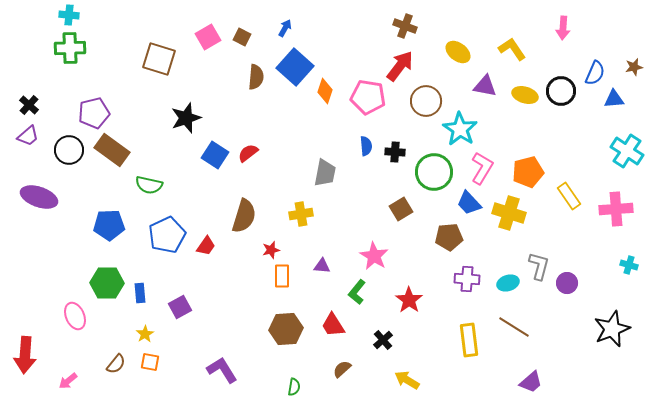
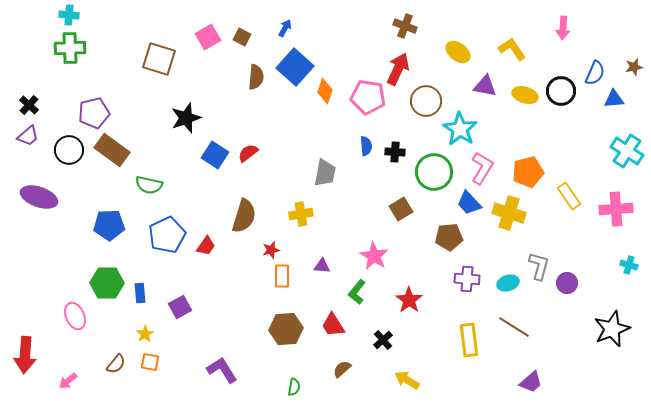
red arrow at (400, 66): moved 2 px left, 3 px down; rotated 12 degrees counterclockwise
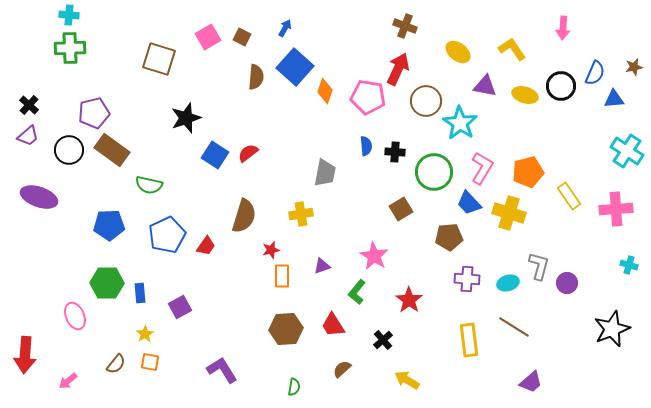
black circle at (561, 91): moved 5 px up
cyan star at (460, 129): moved 6 px up
purple triangle at (322, 266): rotated 24 degrees counterclockwise
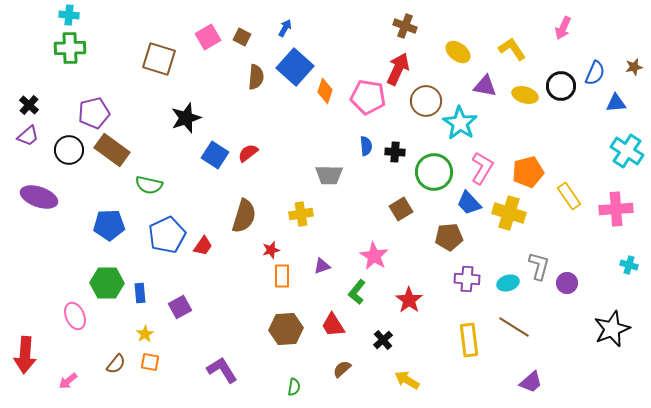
pink arrow at (563, 28): rotated 20 degrees clockwise
blue triangle at (614, 99): moved 2 px right, 4 px down
gray trapezoid at (325, 173): moved 4 px right, 2 px down; rotated 80 degrees clockwise
red trapezoid at (206, 246): moved 3 px left
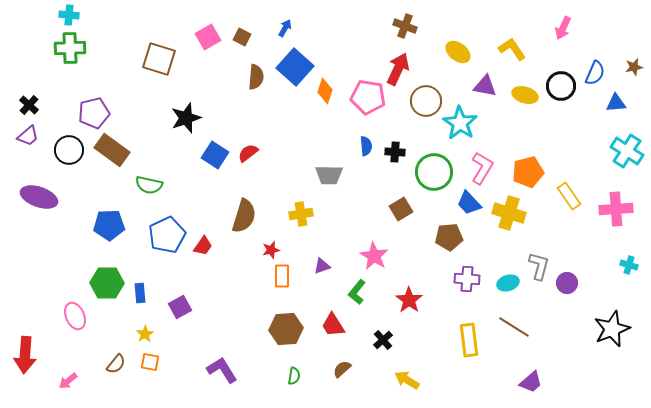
green semicircle at (294, 387): moved 11 px up
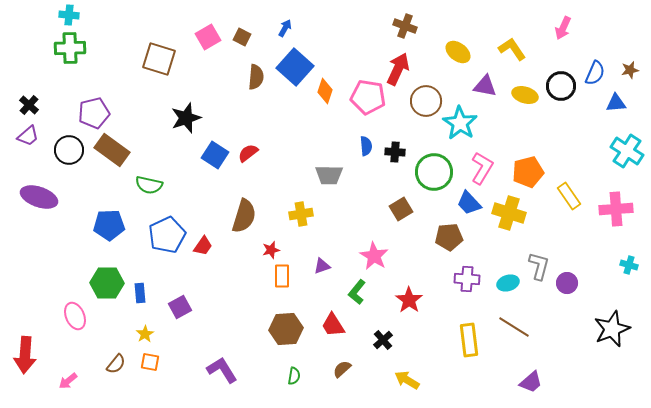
brown star at (634, 67): moved 4 px left, 3 px down
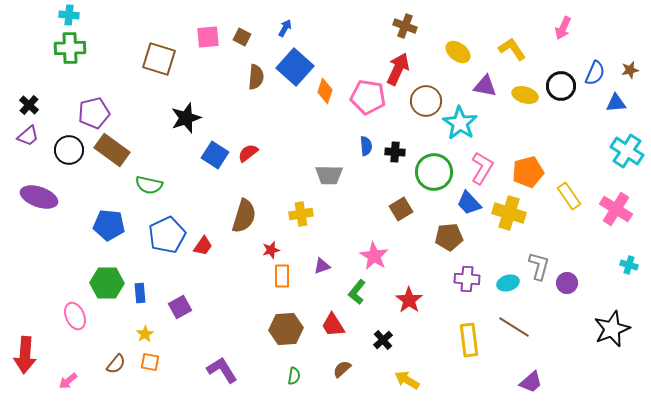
pink square at (208, 37): rotated 25 degrees clockwise
pink cross at (616, 209): rotated 36 degrees clockwise
blue pentagon at (109, 225): rotated 8 degrees clockwise
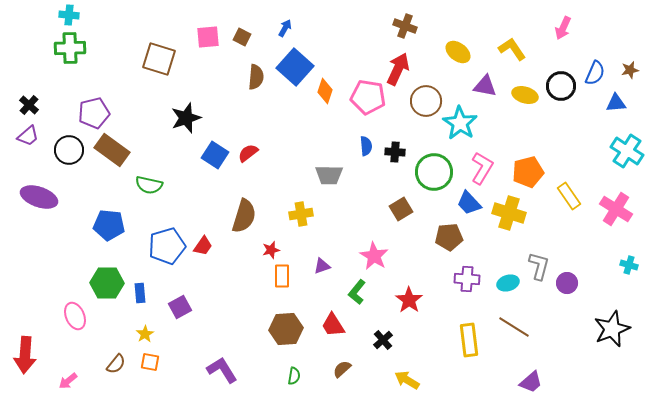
blue pentagon at (167, 235): moved 11 px down; rotated 9 degrees clockwise
